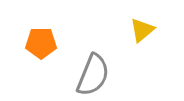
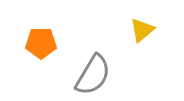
gray semicircle: rotated 9 degrees clockwise
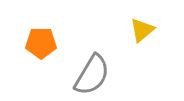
gray semicircle: moved 1 px left
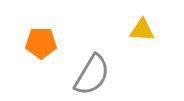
yellow triangle: rotated 44 degrees clockwise
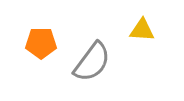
gray semicircle: moved 13 px up; rotated 6 degrees clockwise
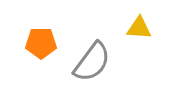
yellow triangle: moved 3 px left, 2 px up
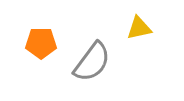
yellow triangle: rotated 16 degrees counterclockwise
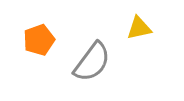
orange pentagon: moved 2 px left, 3 px up; rotated 20 degrees counterclockwise
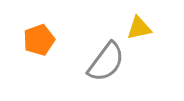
gray semicircle: moved 14 px right
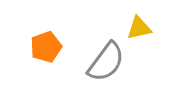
orange pentagon: moved 7 px right, 7 px down
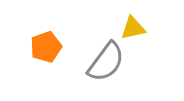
yellow triangle: moved 6 px left
